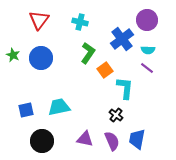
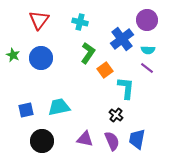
cyan L-shape: moved 1 px right
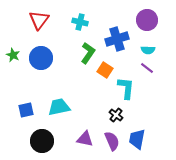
blue cross: moved 5 px left; rotated 20 degrees clockwise
orange square: rotated 21 degrees counterclockwise
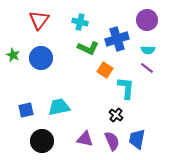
green L-shape: moved 5 px up; rotated 80 degrees clockwise
